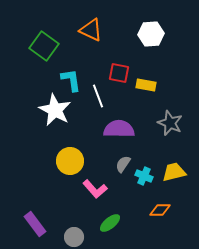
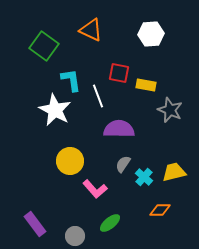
gray star: moved 13 px up
cyan cross: moved 1 px down; rotated 18 degrees clockwise
gray circle: moved 1 px right, 1 px up
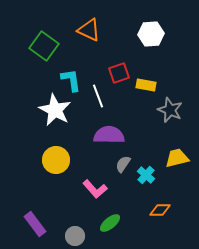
orange triangle: moved 2 px left
red square: rotated 30 degrees counterclockwise
purple semicircle: moved 10 px left, 6 px down
yellow circle: moved 14 px left, 1 px up
yellow trapezoid: moved 3 px right, 14 px up
cyan cross: moved 2 px right, 2 px up
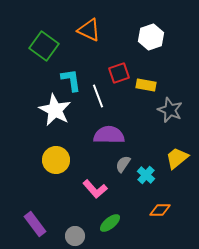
white hexagon: moved 3 px down; rotated 15 degrees counterclockwise
yellow trapezoid: rotated 25 degrees counterclockwise
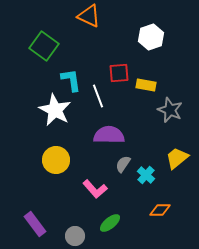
orange triangle: moved 14 px up
red square: rotated 15 degrees clockwise
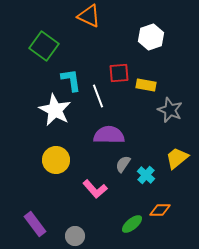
green ellipse: moved 22 px right, 1 px down
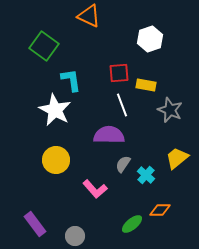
white hexagon: moved 1 px left, 2 px down
white line: moved 24 px right, 9 px down
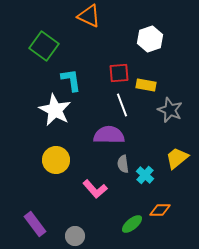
gray semicircle: rotated 42 degrees counterclockwise
cyan cross: moved 1 px left
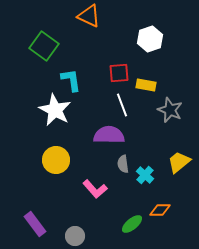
yellow trapezoid: moved 2 px right, 4 px down
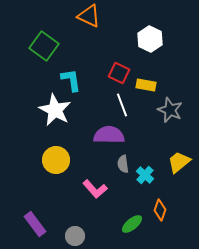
white hexagon: rotated 15 degrees counterclockwise
red square: rotated 30 degrees clockwise
orange diamond: rotated 70 degrees counterclockwise
